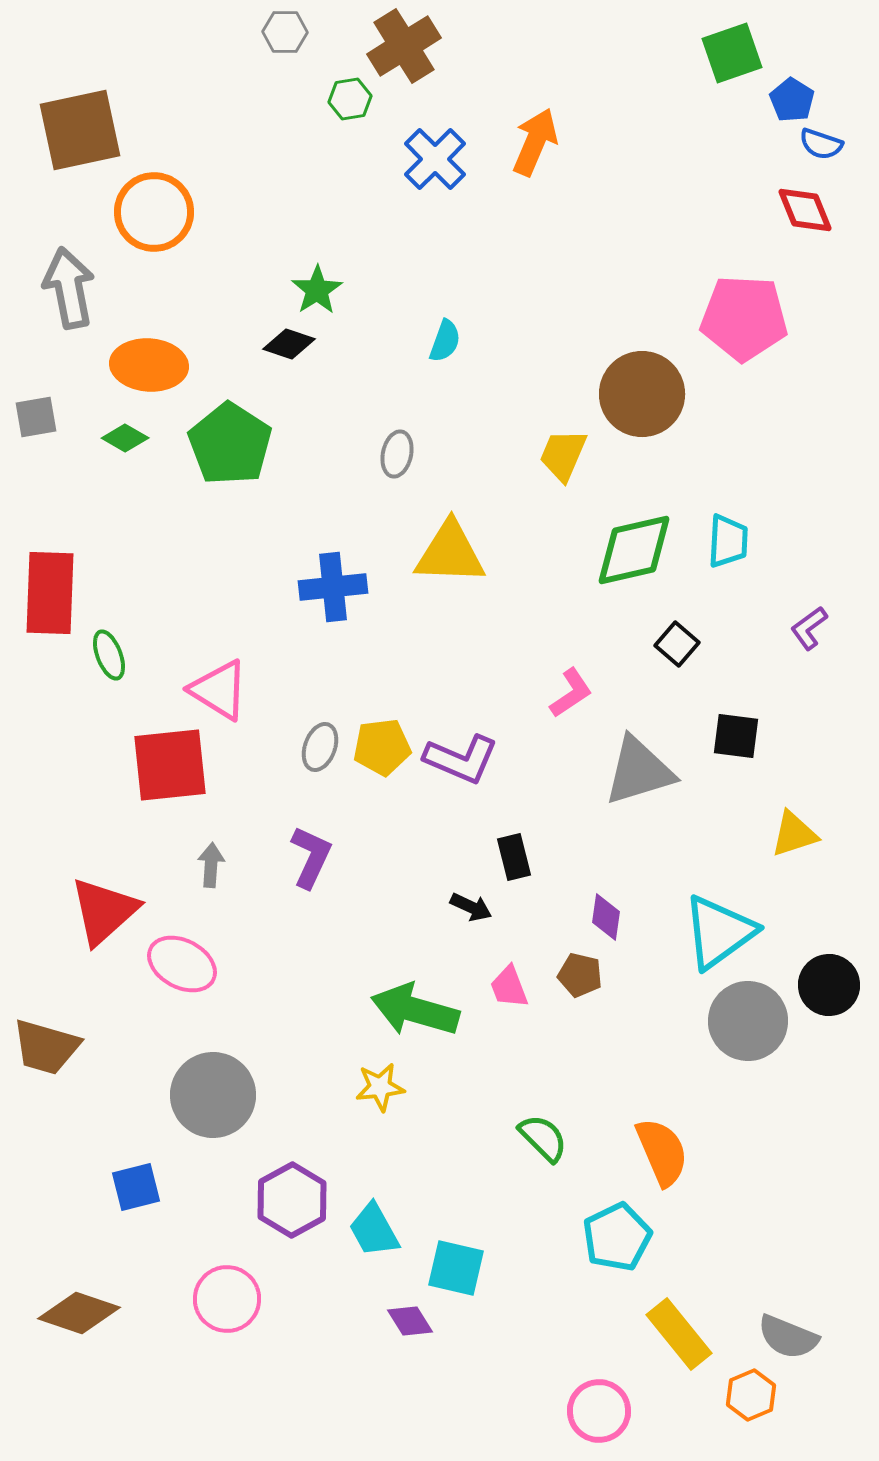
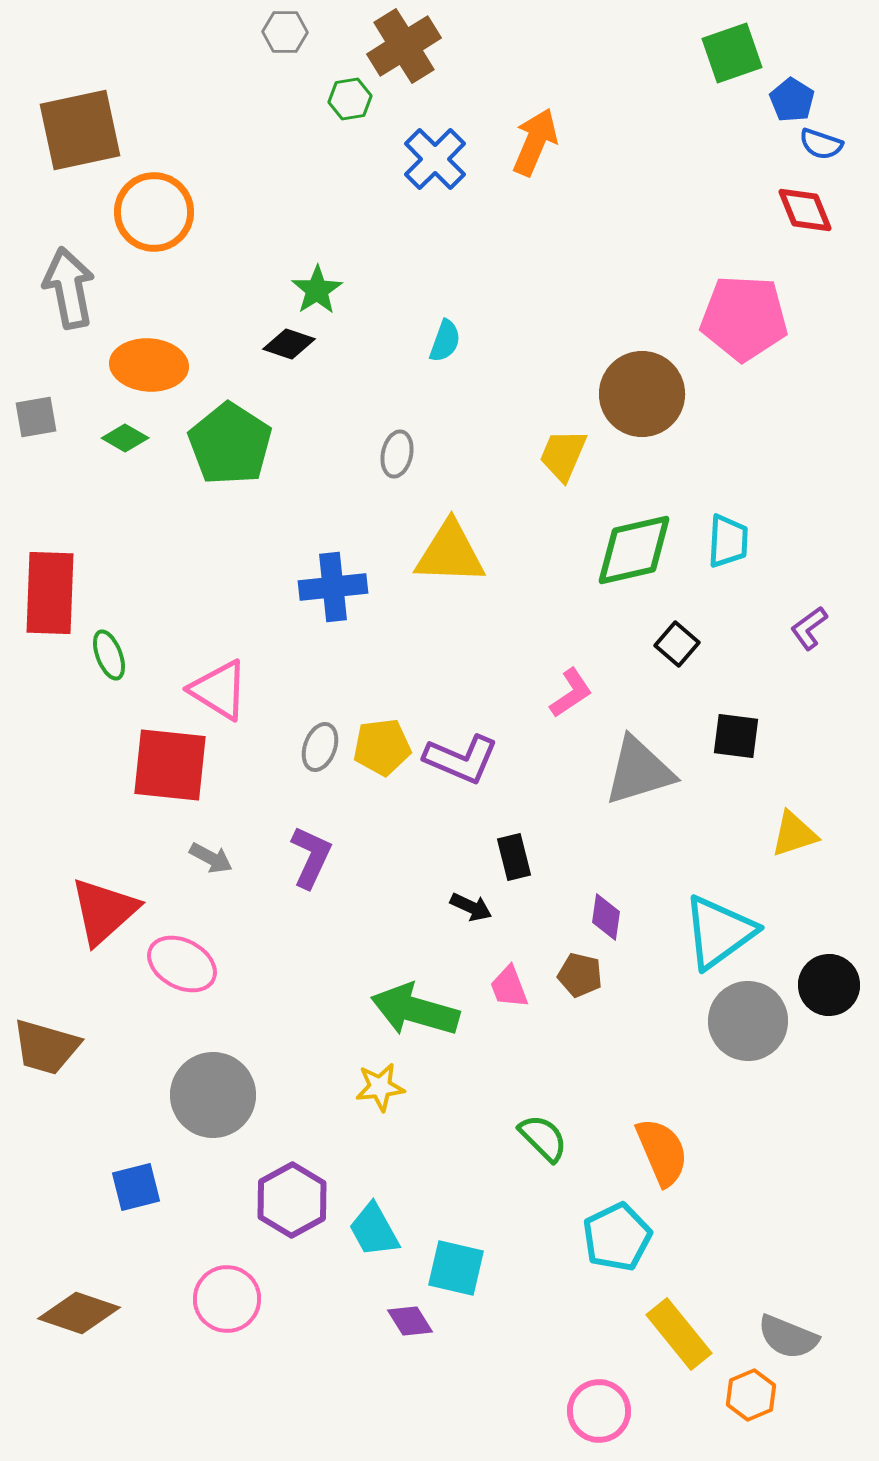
red square at (170, 765): rotated 12 degrees clockwise
gray arrow at (211, 865): moved 7 px up; rotated 114 degrees clockwise
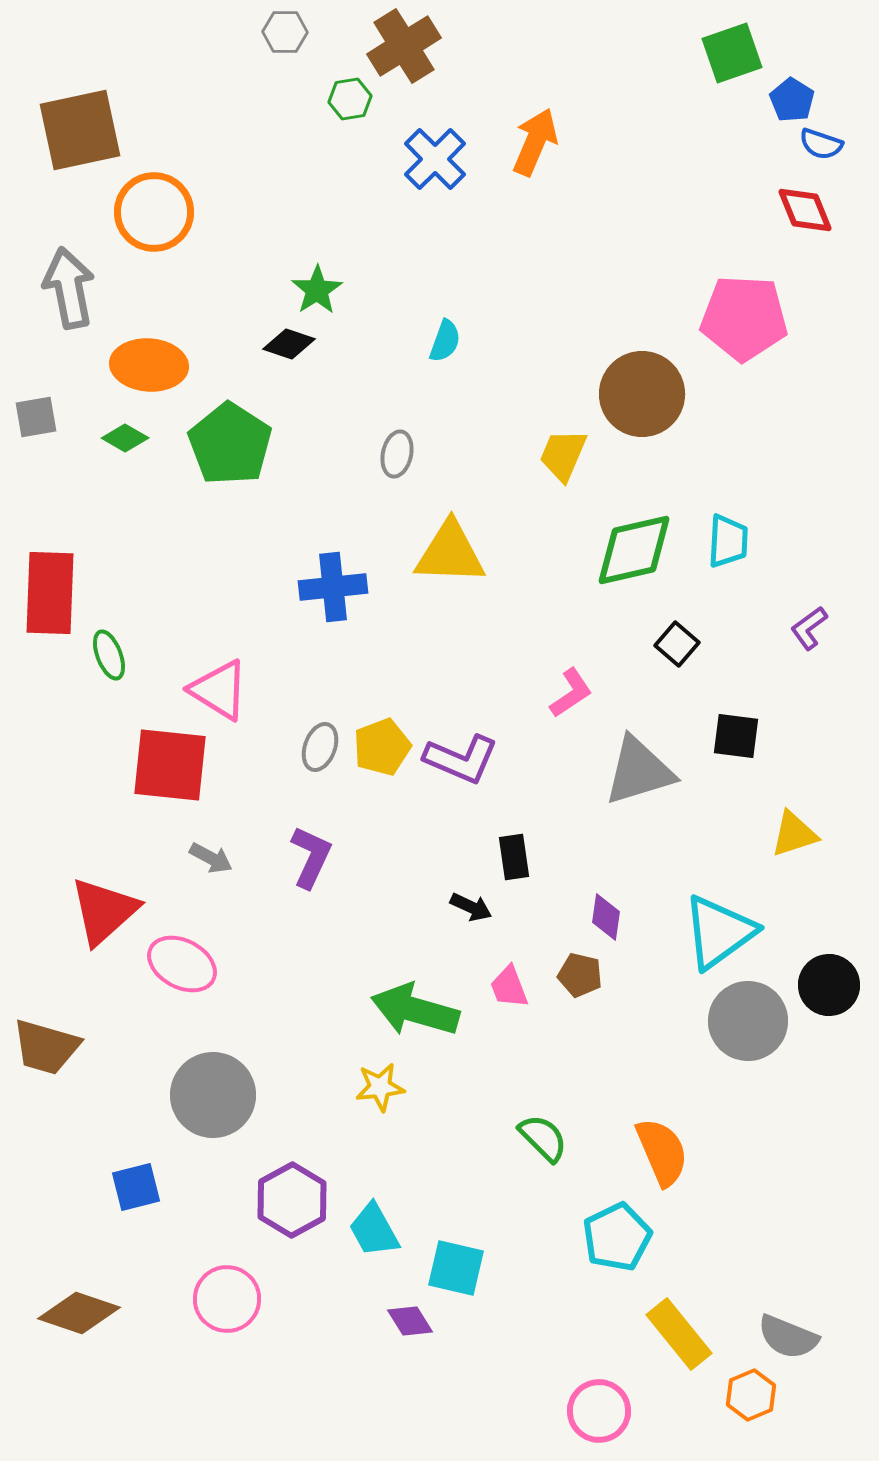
yellow pentagon at (382, 747): rotated 14 degrees counterclockwise
black rectangle at (514, 857): rotated 6 degrees clockwise
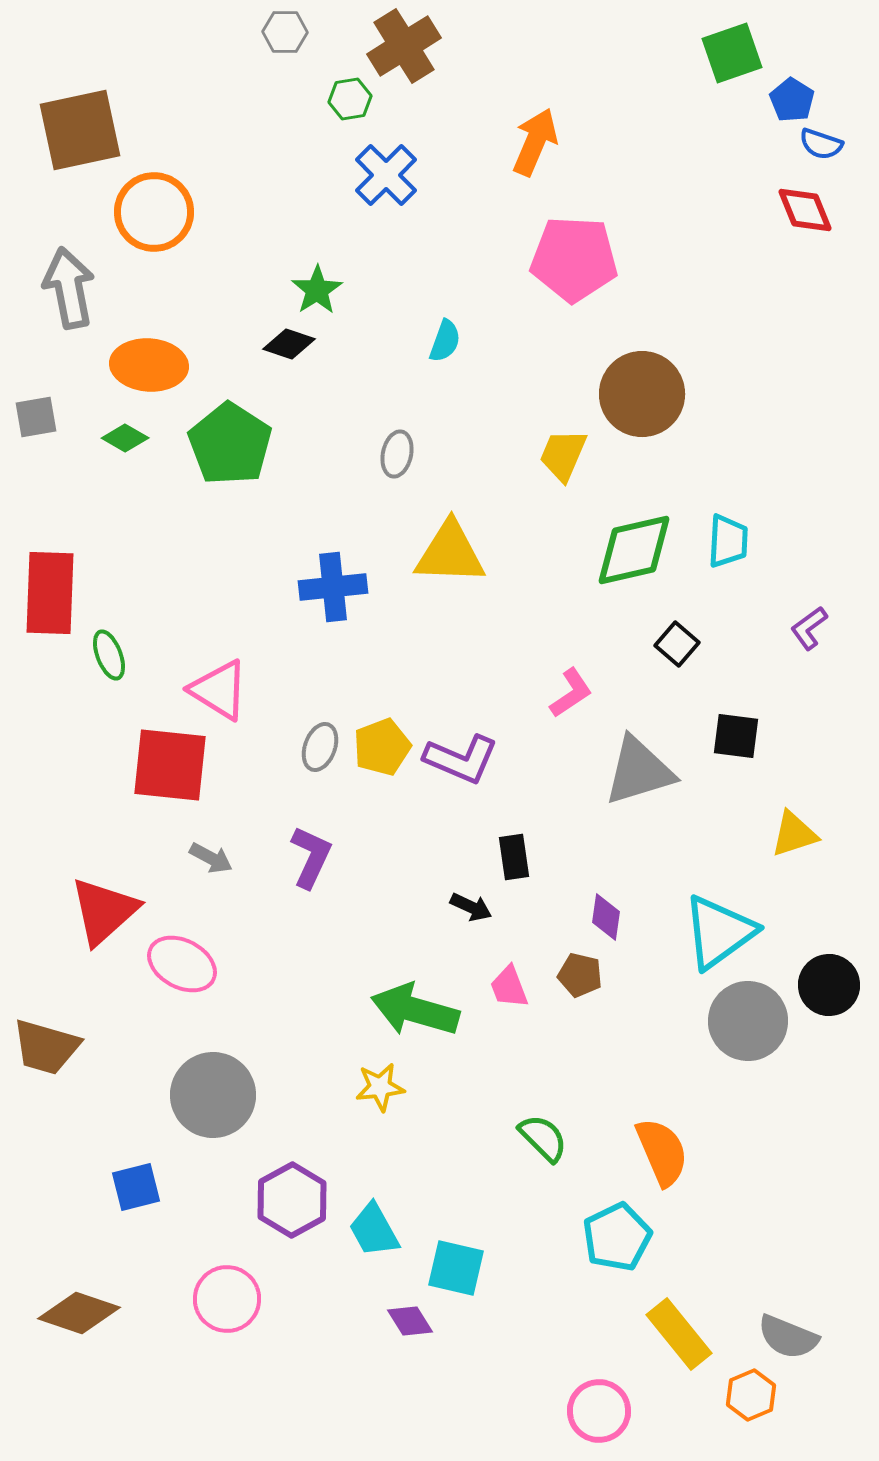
blue cross at (435, 159): moved 49 px left, 16 px down
pink pentagon at (744, 318): moved 170 px left, 59 px up
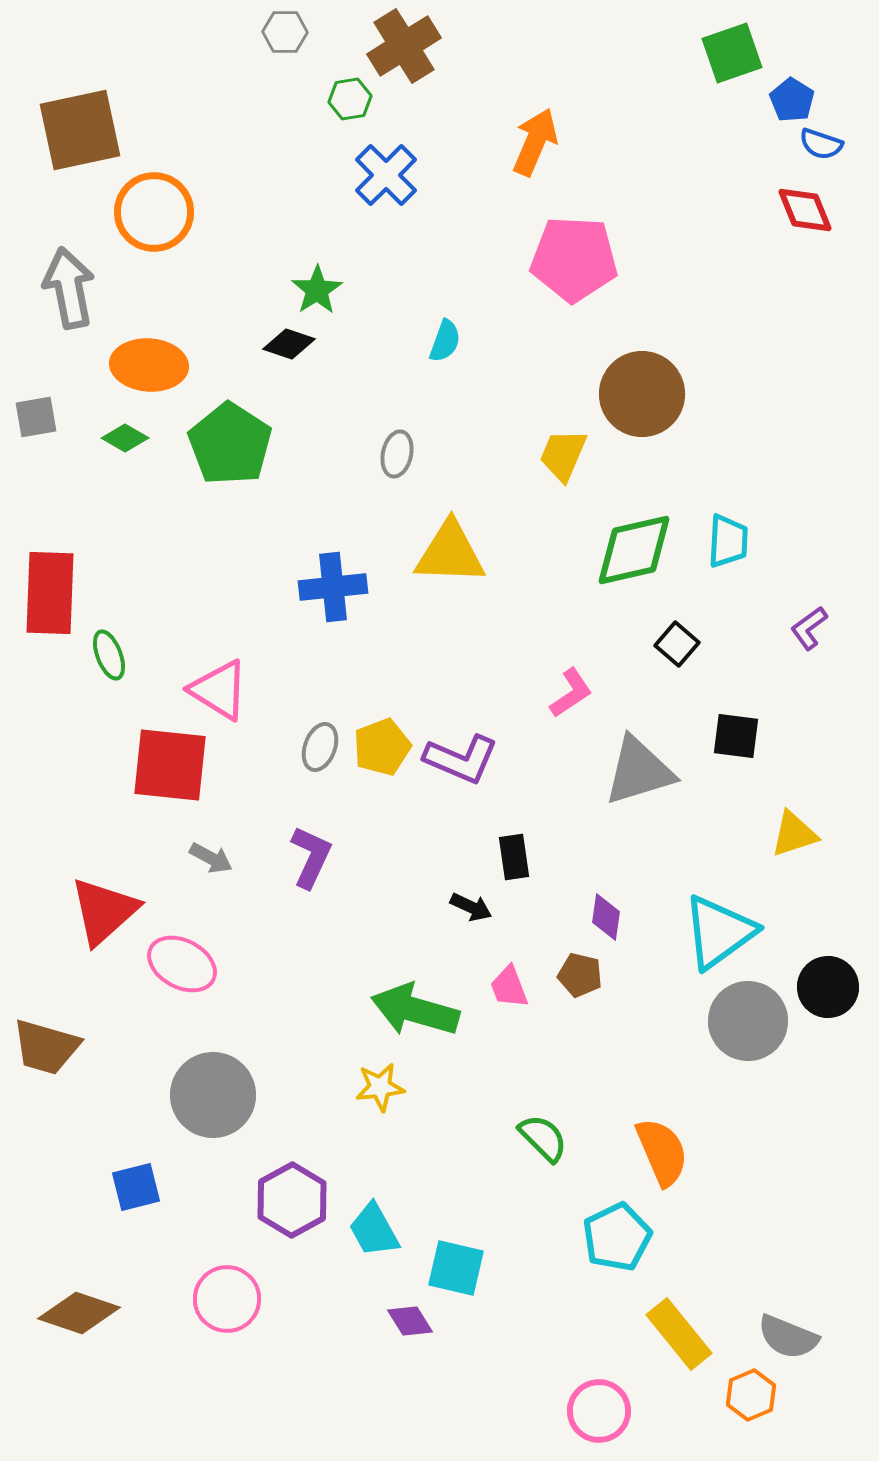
black circle at (829, 985): moved 1 px left, 2 px down
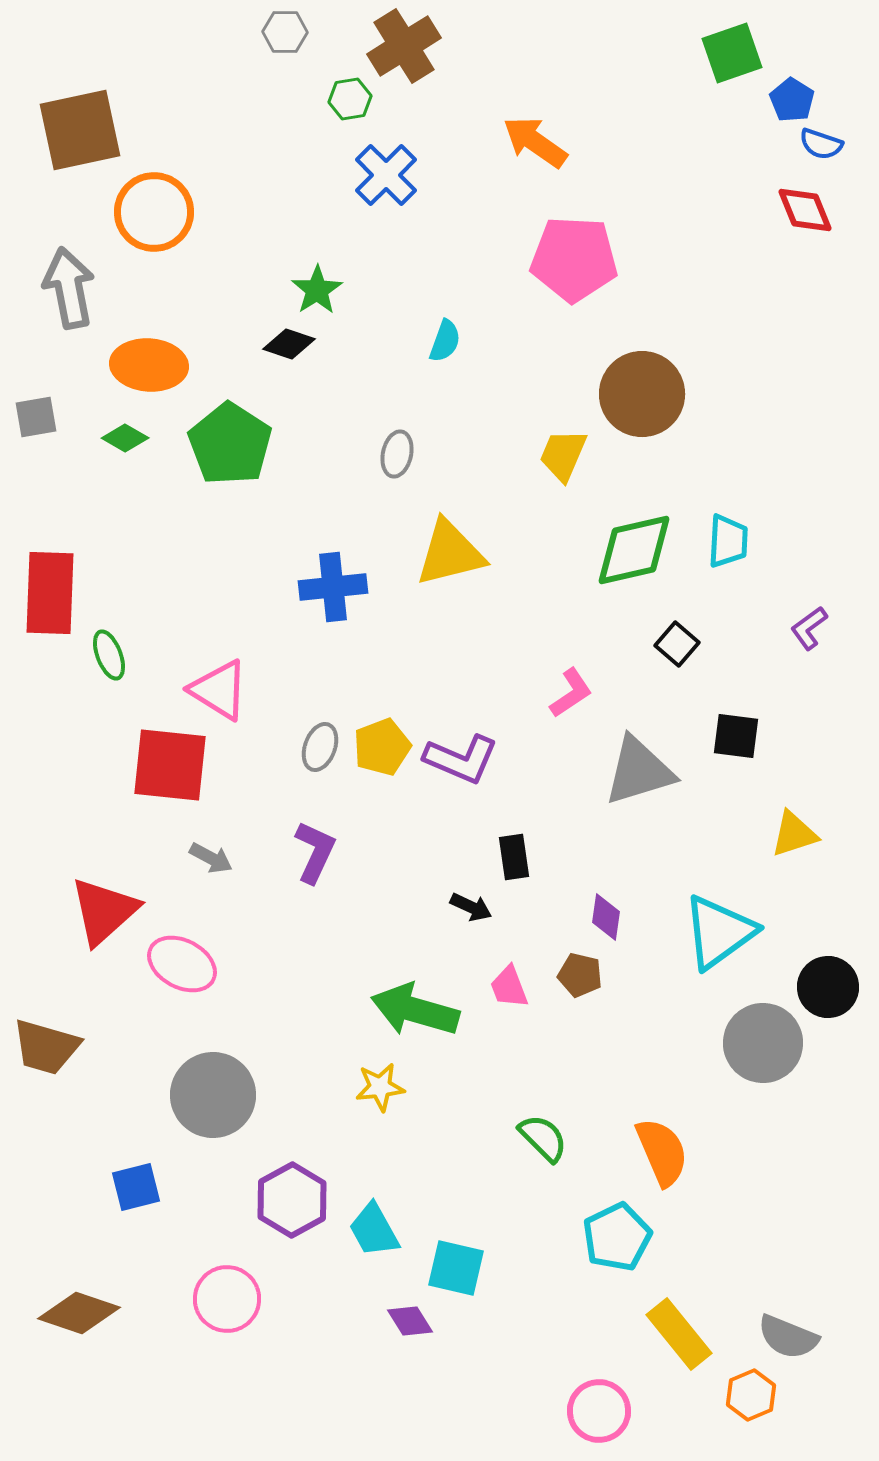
orange arrow at (535, 142): rotated 78 degrees counterclockwise
yellow triangle at (450, 553): rotated 16 degrees counterclockwise
purple L-shape at (311, 857): moved 4 px right, 5 px up
gray circle at (748, 1021): moved 15 px right, 22 px down
